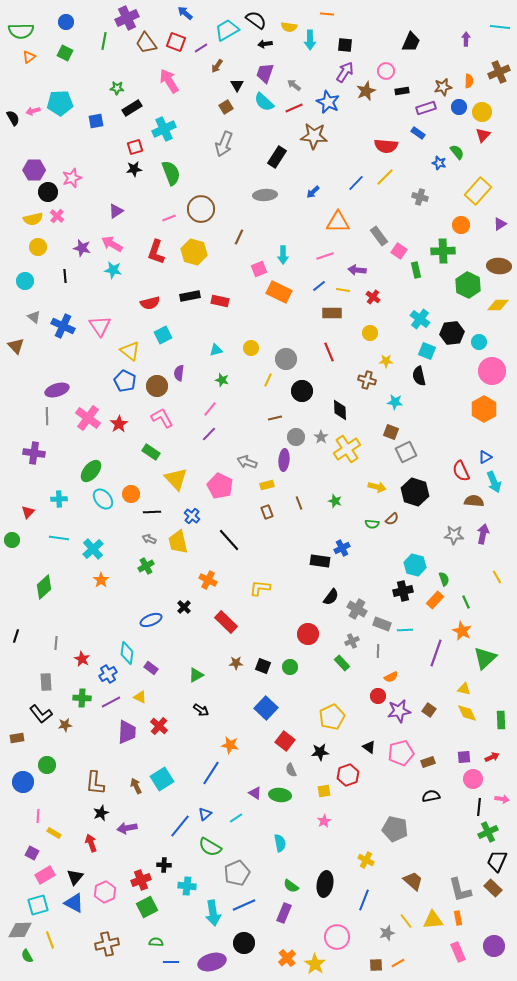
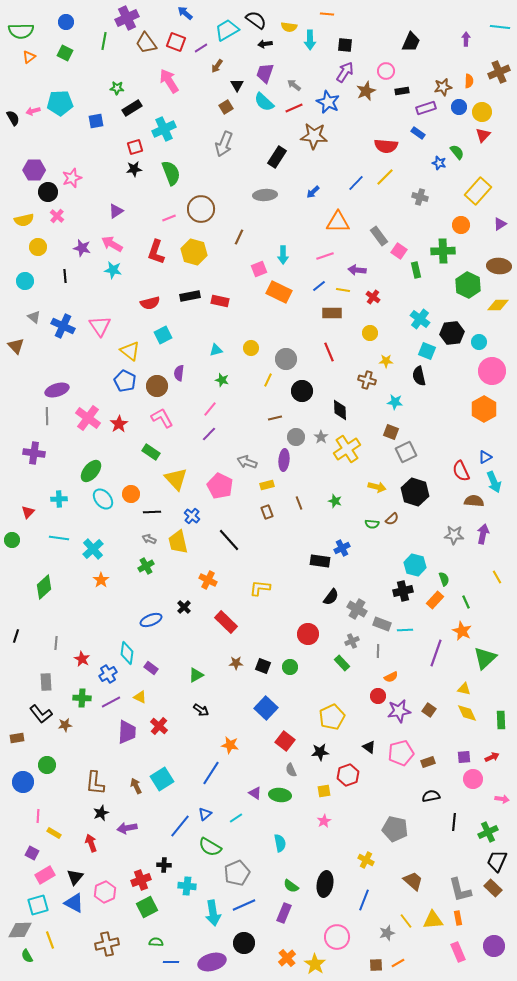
yellow semicircle at (33, 219): moved 9 px left, 1 px down
black line at (479, 807): moved 25 px left, 15 px down
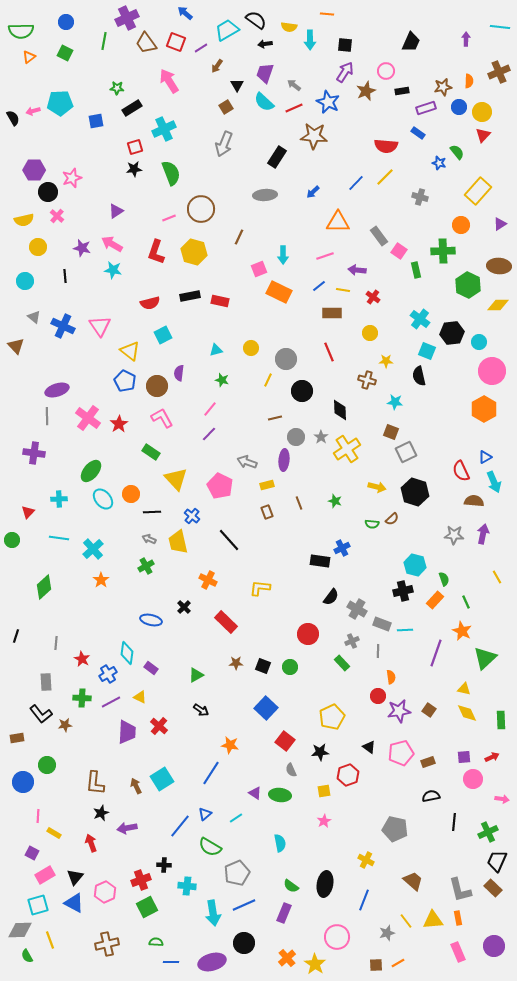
blue ellipse at (151, 620): rotated 35 degrees clockwise
orange semicircle at (391, 677): rotated 72 degrees counterclockwise
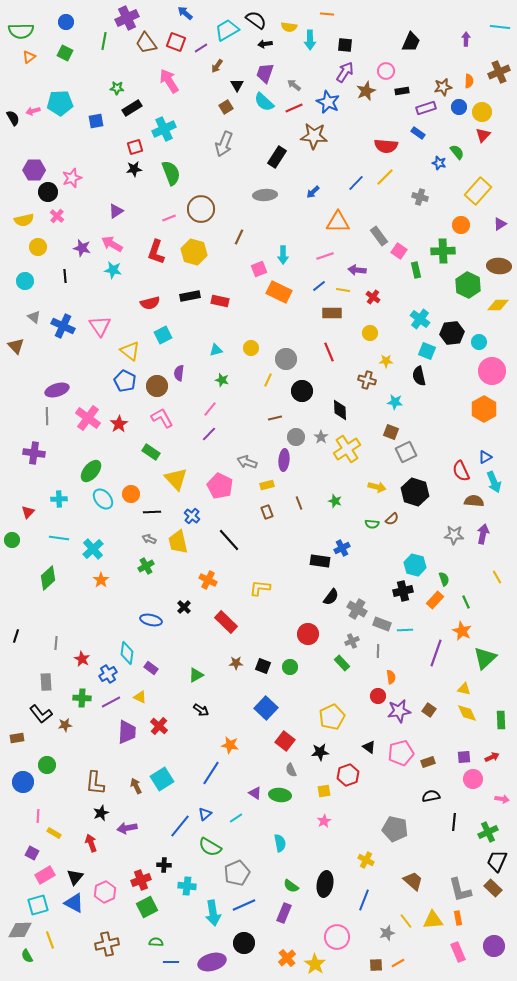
green diamond at (44, 587): moved 4 px right, 9 px up
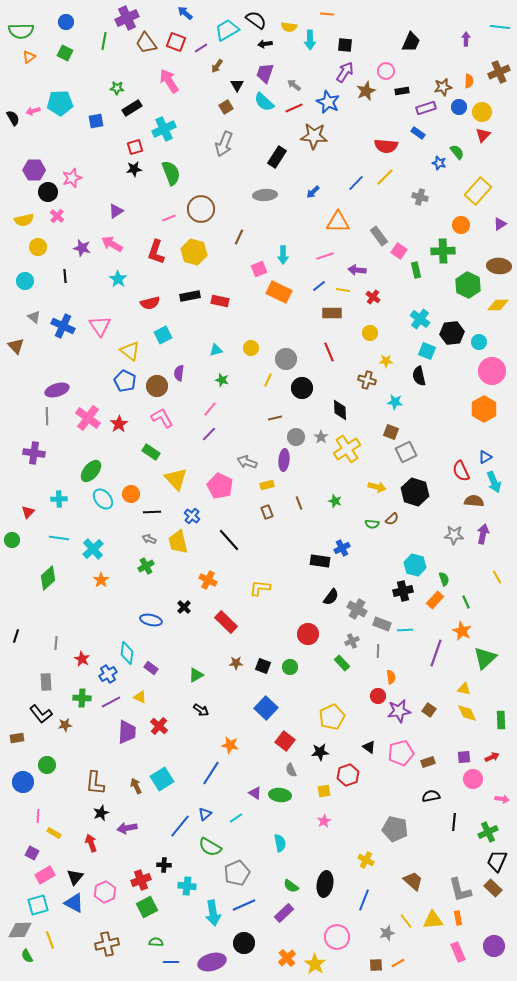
cyan star at (113, 270): moved 5 px right, 9 px down; rotated 24 degrees clockwise
black circle at (302, 391): moved 3 px up
purple rectangle at (284, 913): rotated 24 degrees clockwise
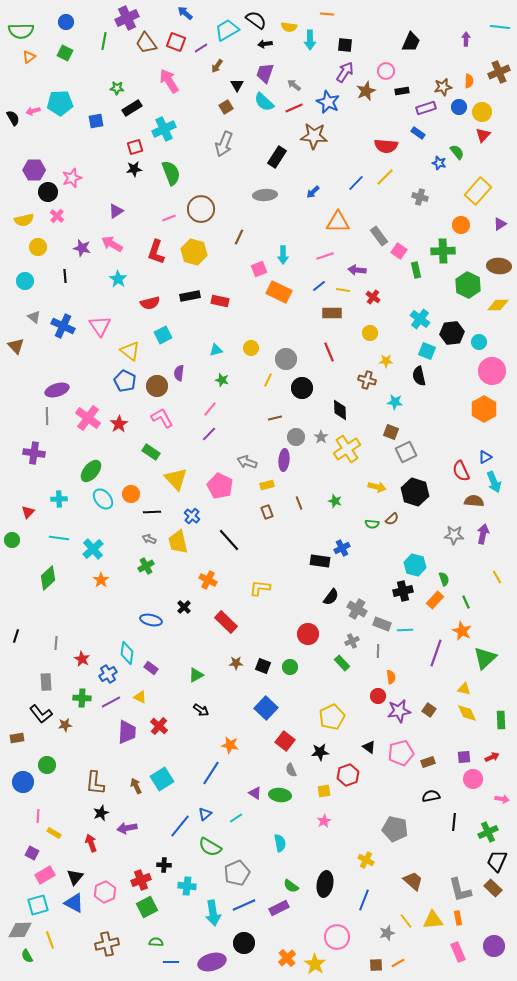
purple rectangle at (284, 913): moved 5 px left, 5 px up; rotated 18 degrees clockwise
